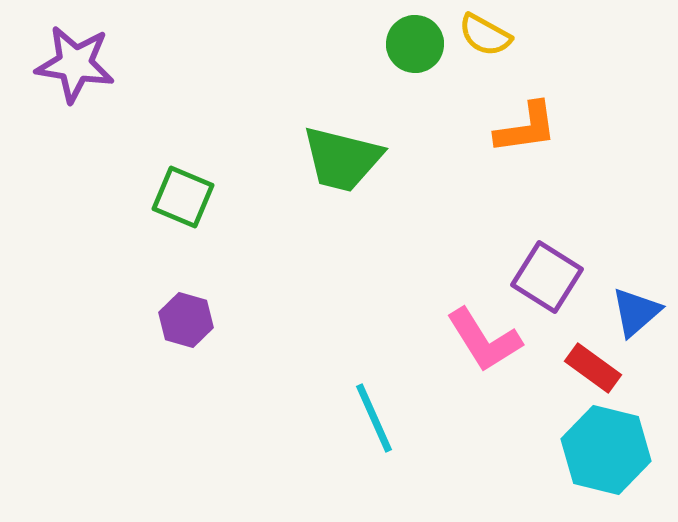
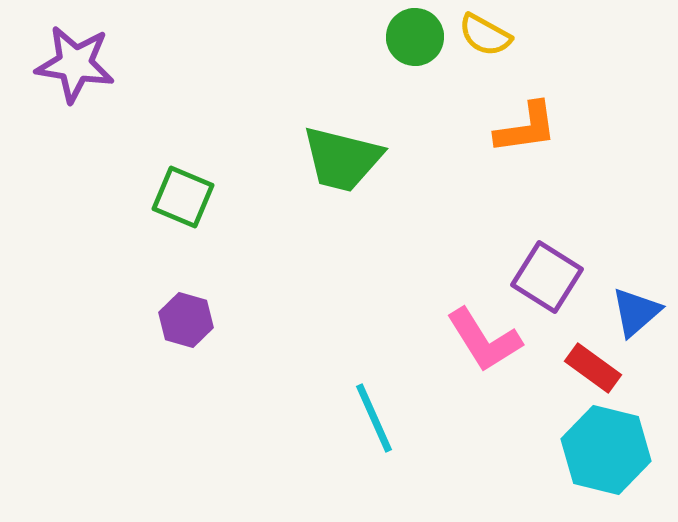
green circle: moved 7 px up
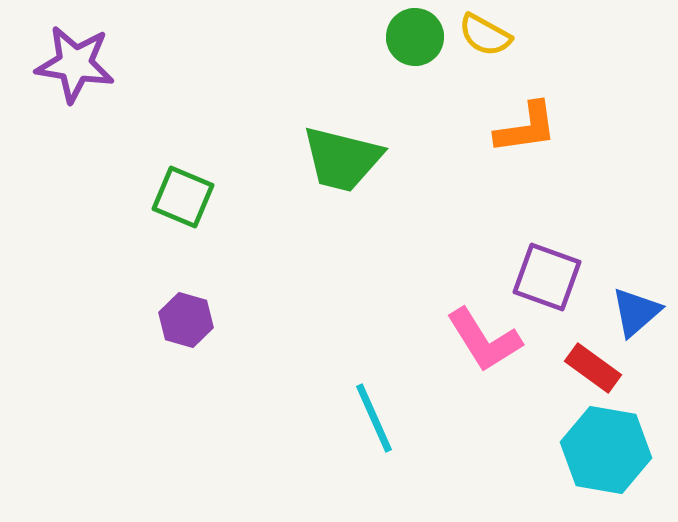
purple square: rotated 12 degrees counterclockwise
cyan hexagon: rotated 4 degrees counterclockwise
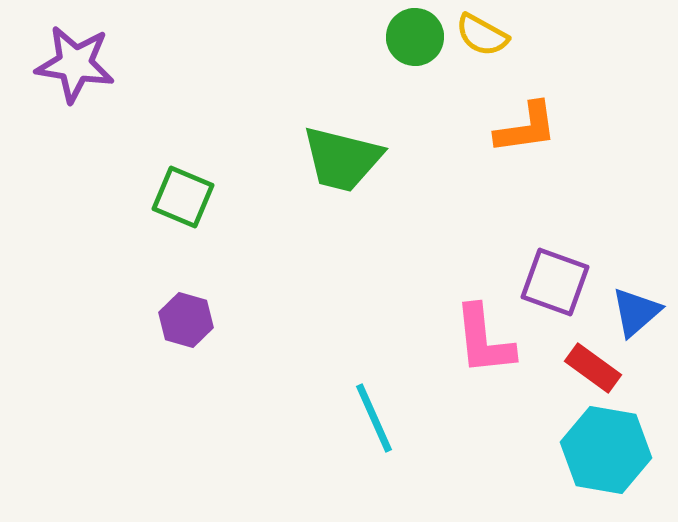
yellow semicircle: moved 3 px left
purple square: moved 8 px right, 5 px down
pink L-shape: rotated 26 degrees clockwise
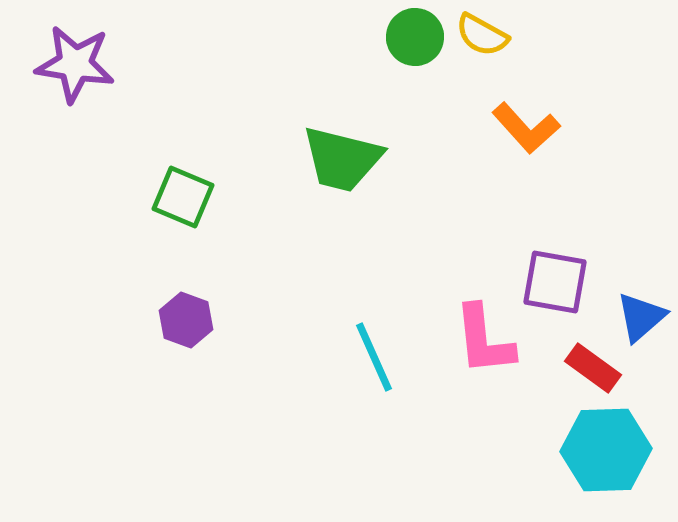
orange L-shape: rotated 56 degrees clockwise
purple square: rotated 10 degrees counterclockwise
blue triangle: moved 5 px right, 5 px down
purple hexagon: rotated 4 degrees clockwise
cyan line: moved 61 px up
cyan hexagon: rotated 12 degrees counterclockwise
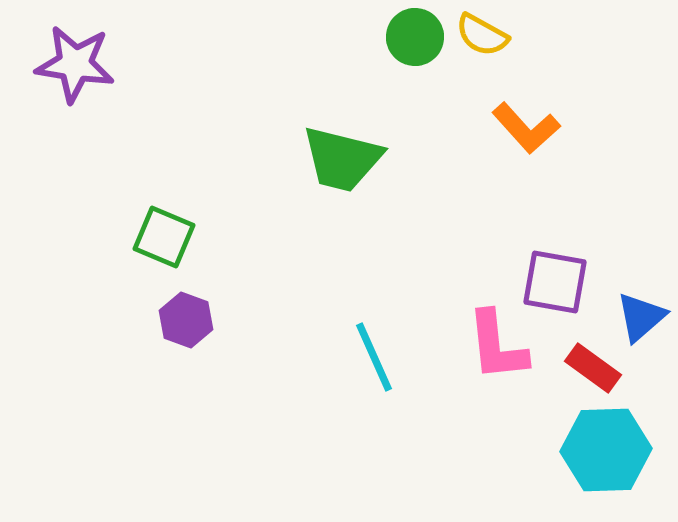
green square: moved 19 px left, 40 px down
pink L-shape: moved 13 px right, 6 px down
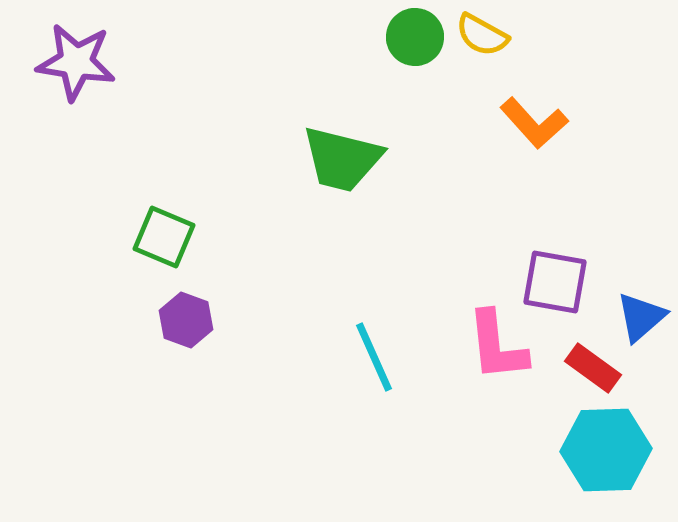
purple star: moved 1 px right, 2 px up
orange L-shape: moved 8 px right, 5 px up
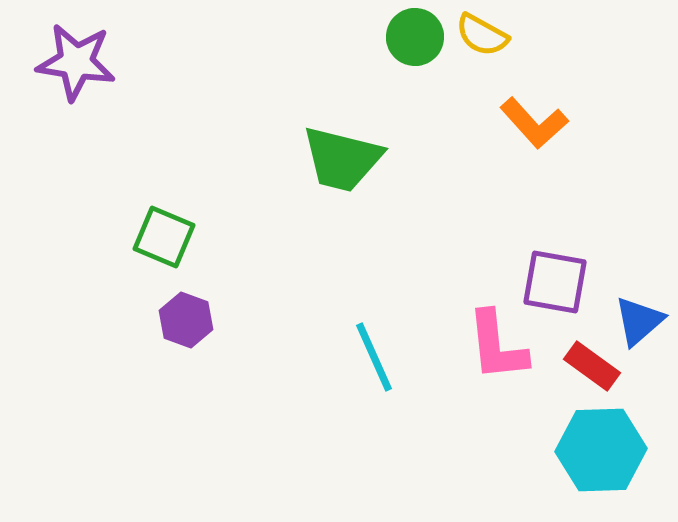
blue triangle: moved 2 px left, 4 px down
red rectangle: moved 1 px left, 2 px up
cyan hexagon: moved 5 px left
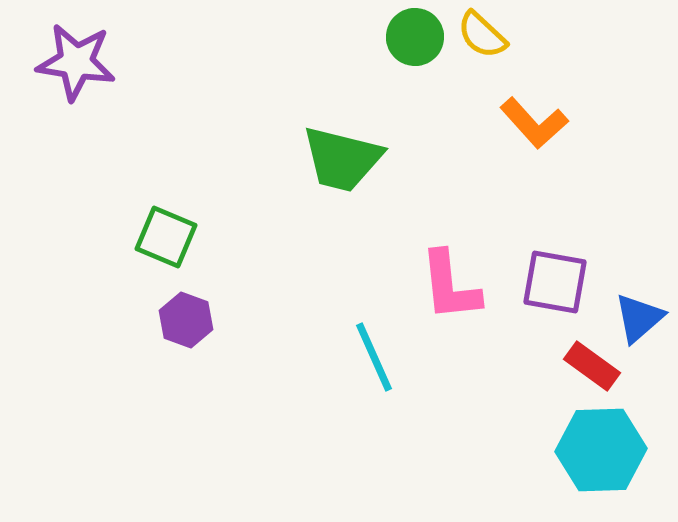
yellow semicircle: rotated 14 degrees clockwise
green square: moved 2 px right
blue triangle: moved 3 px up
pink L-shape: moved 47 px left, 60 px up
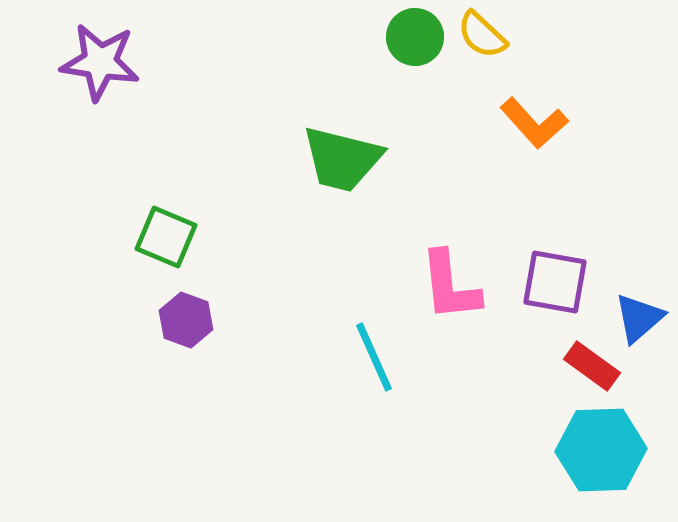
purple star: moved 24 px right
